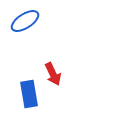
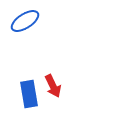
red arrow: moved 12 px down
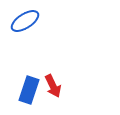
blue rectangle: moved 4 px up; rotated 28 degrees clockwise
